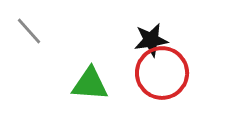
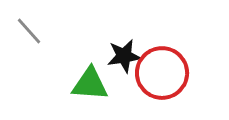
black star: moved 27 px left, 16 px down
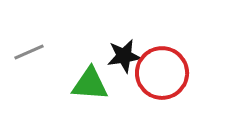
gray line: moved 21 px down; rotated 72 degrees counterclockwise
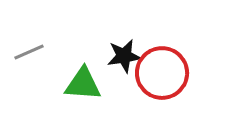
green triangle: moved 7 px left
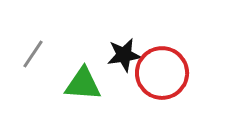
gray line: moved 4 px right, 2 px down; rotated 32 degrees counterclockwise
black star: moved 1 px up
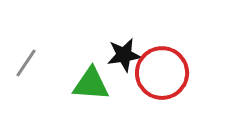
gray line: moved 7 px left, 9 px down
green triangle: moved 8 px right
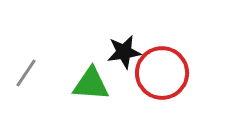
black star: moved 3 px up
gray line: moved 10 px down
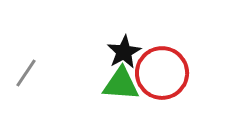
black star: rotated 20 degrees counterclockwise
green triangle: moved 30 px right
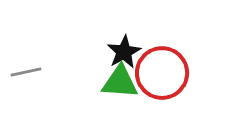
gray line: moved 1 px up; rotated 44 degrees clockwise
green triangle: moved 1 px left, 2 px up
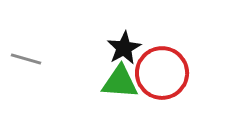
black star: moved 4 px up
gray line: moved 13 px up; rotated 28 degrees clockwise
